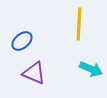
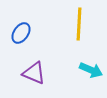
blue ellipse: moved 1 px left, 8 px up; rotated 15 degrees counterclockwise
cyan arrow: moved 1 px down
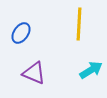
cyan arrow: rotated 55 degrees counterclockwise
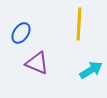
purple triangle: moved 3 px right, 10 px up
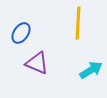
yellow line: moved 1 px left, 1 px up
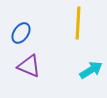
purple triangle: moved 8 px left, 3 px down
